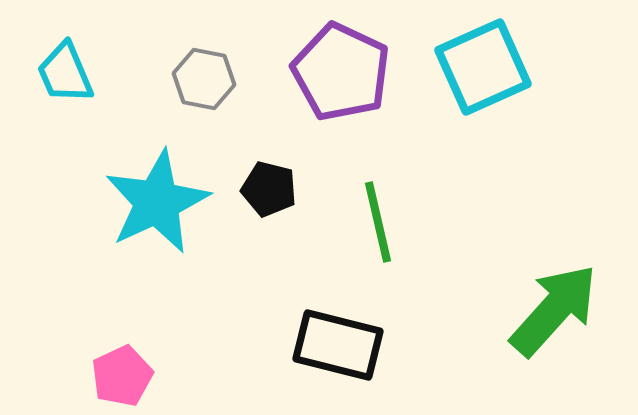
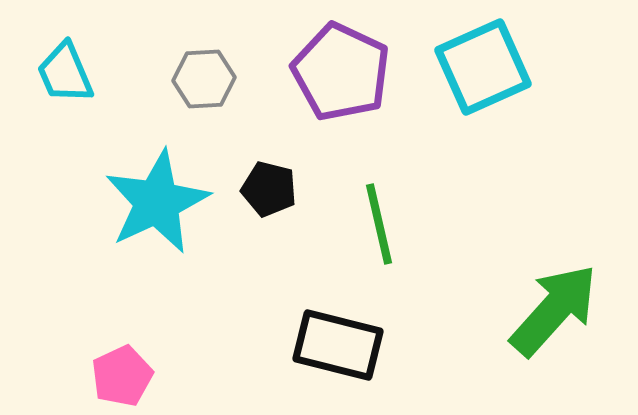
gray hexagon: rotated 14 degrees counterclockwise
green line: moved 1 px right, 2 px down
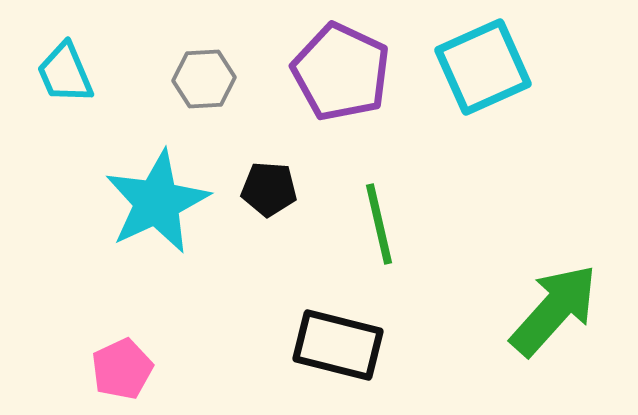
black pentagon: rotated 10 degrees counterclockwise
pink pentagon: moved 7 px up
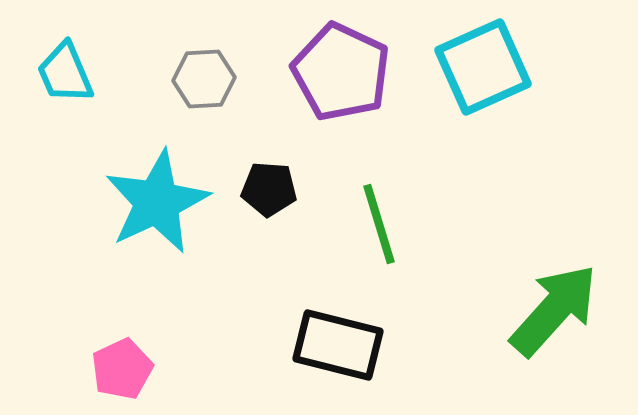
green line: rotated 4 degrees counterclockwise
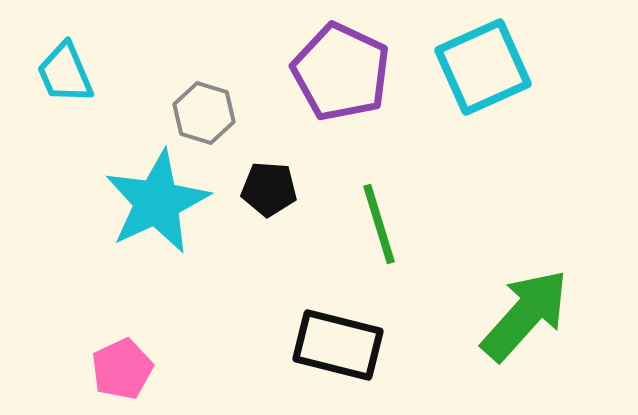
gray hexagon: moved 34 px down; rotated 20 degrees clockwise
green arrow: moved 29 px left, 5 px down
